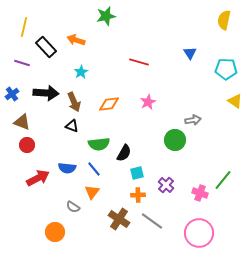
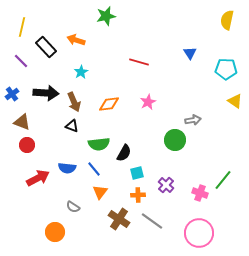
yellow semicircle: moved 3 px right
yellow line: moved 2 px left
purple line: moved 1 px left, 2 px up; rotated 28 degrees clockwise
orange triangle: moved 8 px right
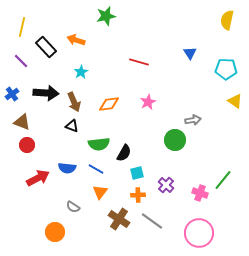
blue line: moved 2 px right; rotated 21 degrees counterclockwise
